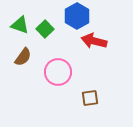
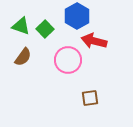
green triangle: moved 1 px right, 1 px down
pink circle: moved 10 px right, 12 px up
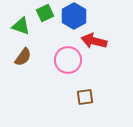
blue hexagon: moved 3 px left
green square: moved 16 px up; rotated 18 degrees clockwise
brown square: moved 5 px left, 1 px up
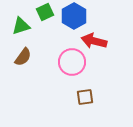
green square: moved 1 px up
green triangle: rotated 36 degrees counterclockwise
pink circle: moved 4 px right, 2 px down
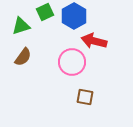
brown square: rotated 18 degrees clockwise
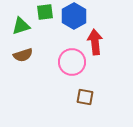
green square: rotated 18 degrees clockwise
red arrow: moved 1 px right, 1 px down; rotated 70 degrees clockwise
brown semicircle: moved 2 px up; rotated 36 degrees clockwise
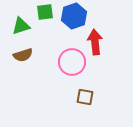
blue hexagon: rotated 10 degrees clockwise
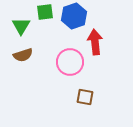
green triangle: rotated 42 degrees counterclockwise
pink circle: moved 2 px left
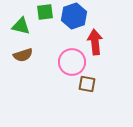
green triangle: rotated 48 degrees counterclockwise
pink circle: moved 2 px right
brown square: moved 2 px right, 13 px up
